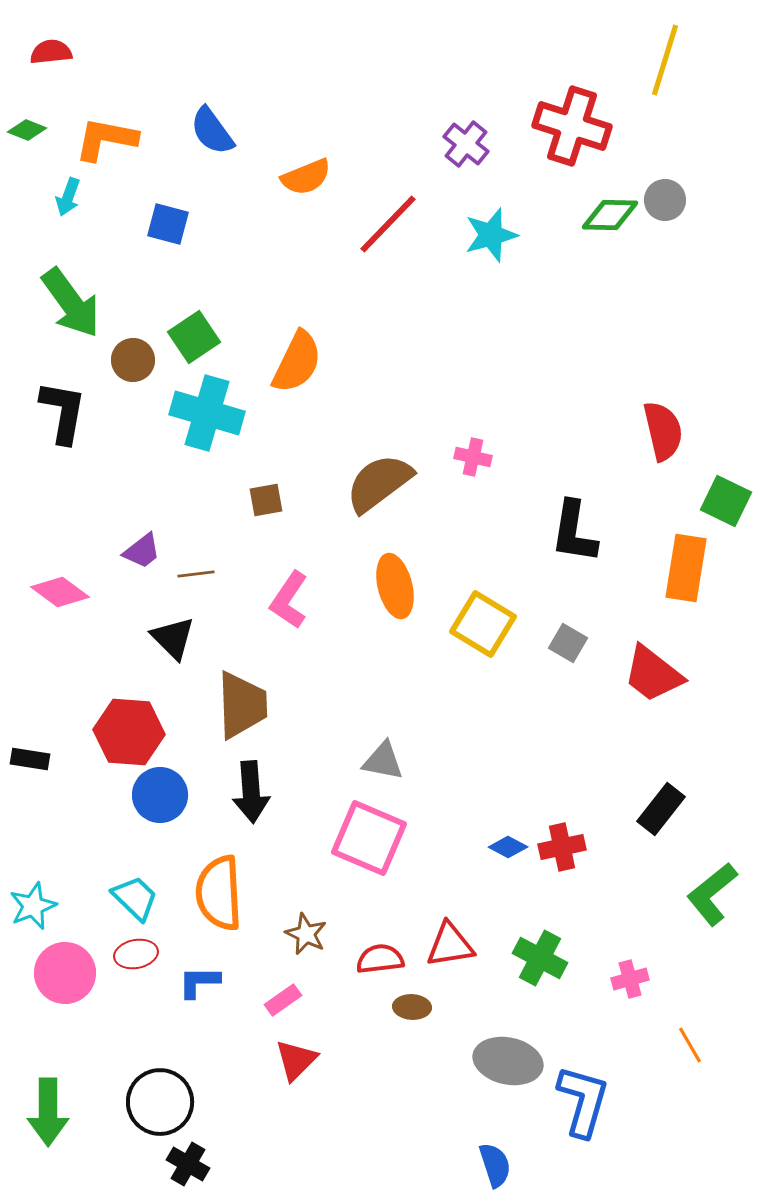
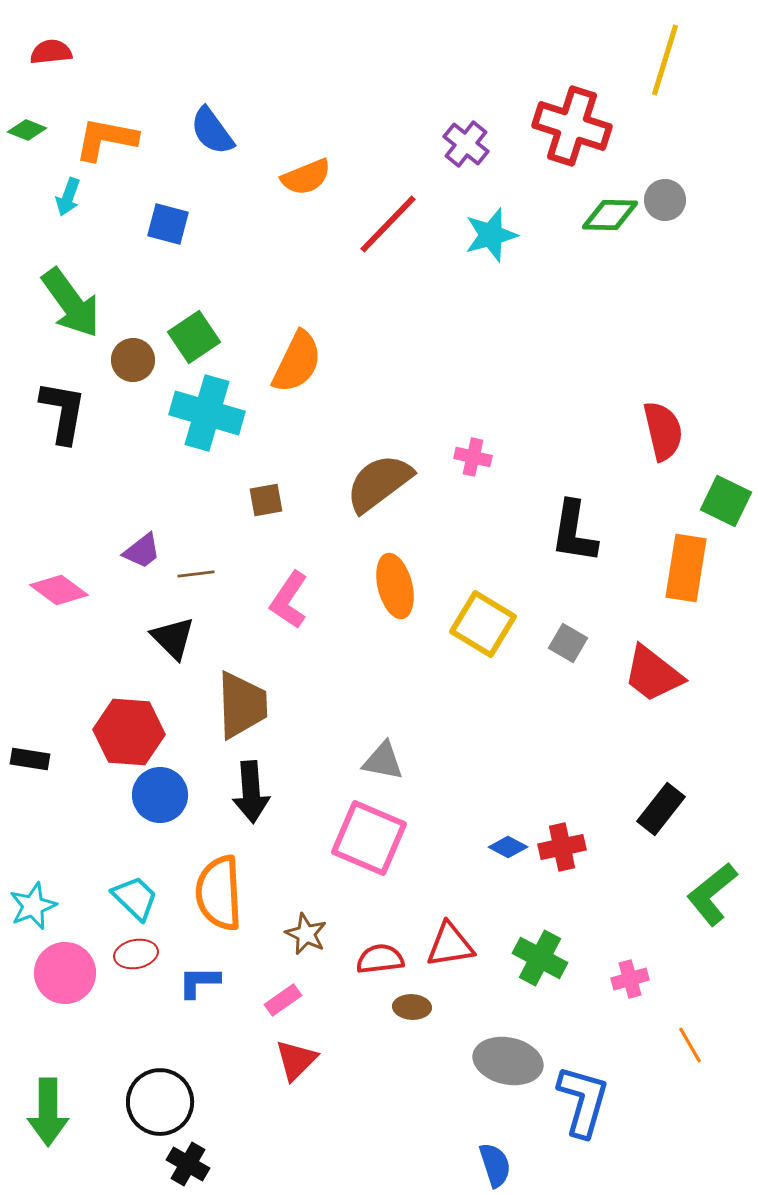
pink diamond at (60, 592): moved 1 px left, 2 px up
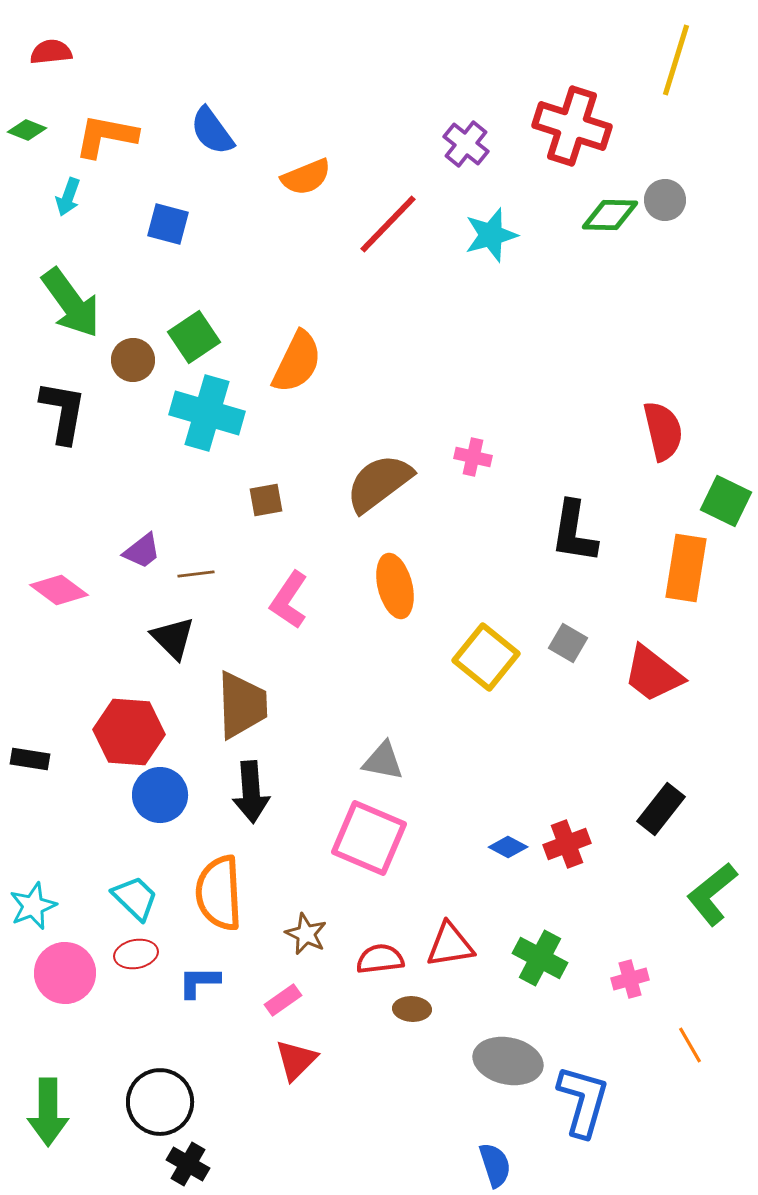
yellow line at (665, 60): moved 11 px right
orange L-shape at (106, 139): moved 3 px up
yellow square at (483, 624): moved 3 px right, 33 px down; rotated 8 degrees clockwise
red cross at (562, 847): moved 5 px right, 3 px up; rotated 9 degrees counterclockwise
brown ellipse at (412, 1007): moved 2 px down
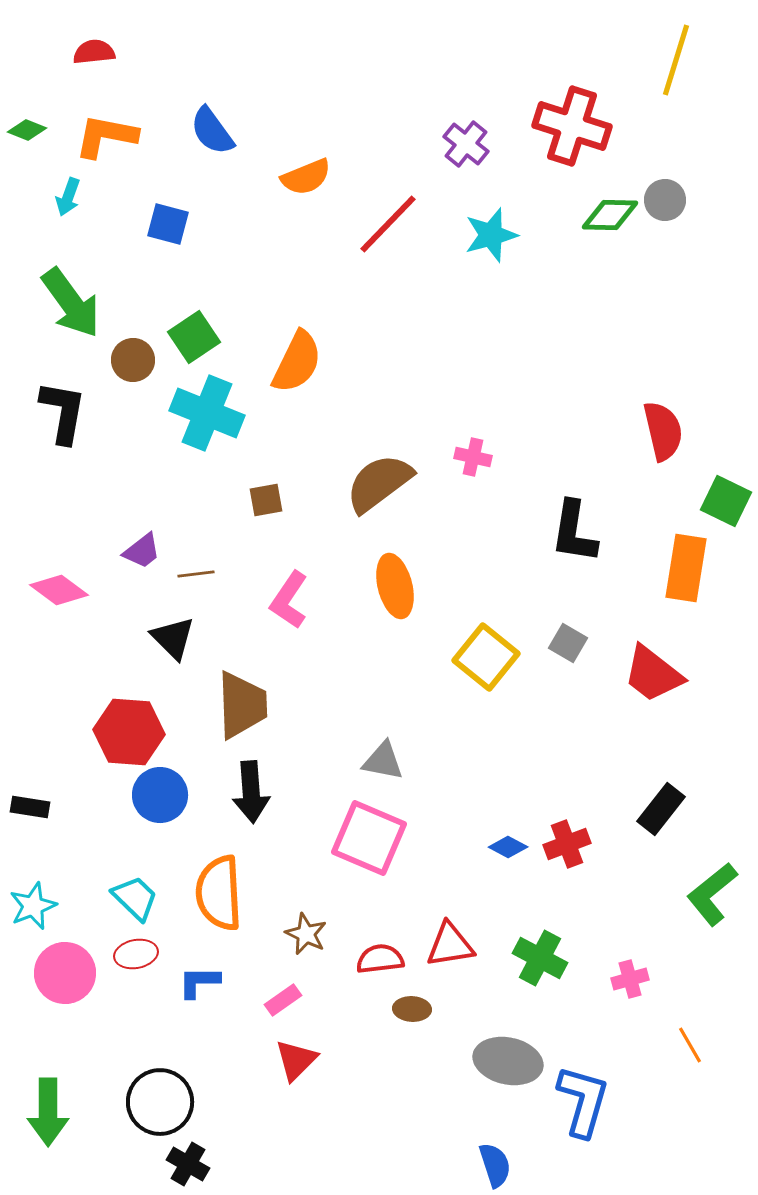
red semicircle at (51, 52): moved 43 px right
cyan cross at (207, 413): rotated 6 degrees clockwise
black rectangle at (30, 759): moved 48 px down
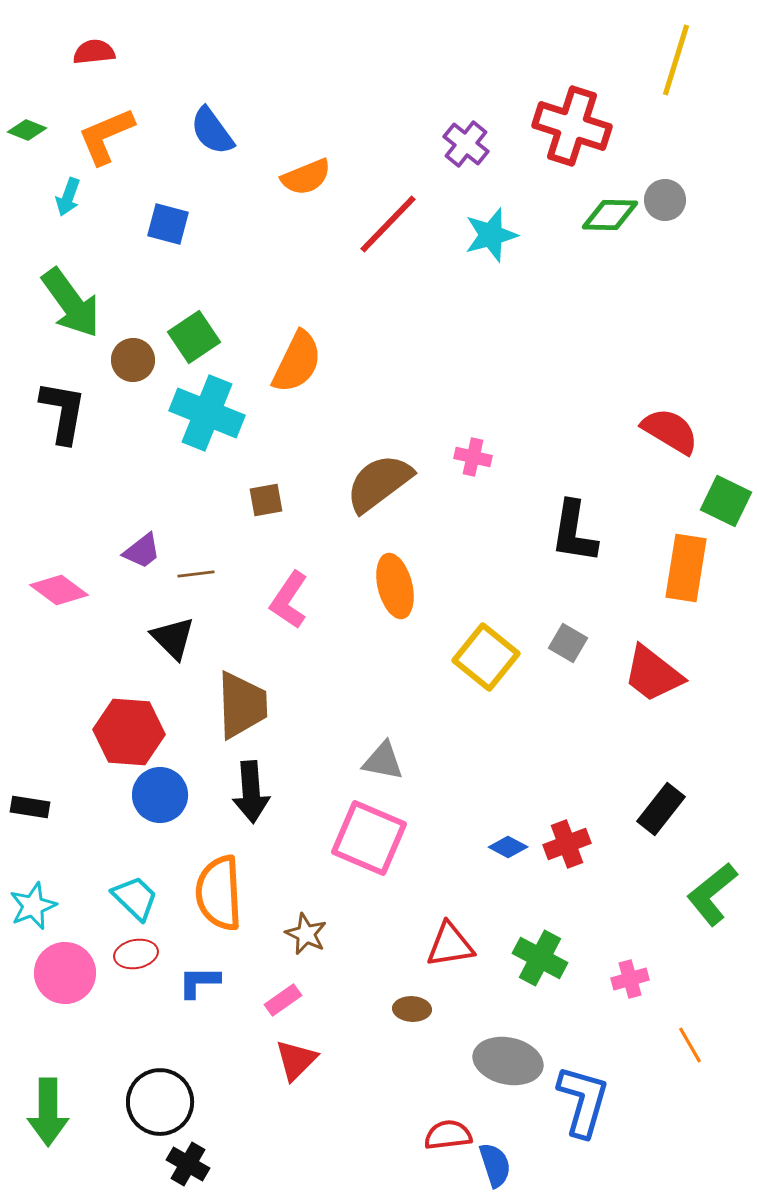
orange L-shape at (106, 136): rotated 34 degrees counterclockwise
red semicircle at (663, 431): moved 7 px right; rotated 46 degrees counterclockwise
red semicircle at (380, 959): moved 68 px right, 176 px down
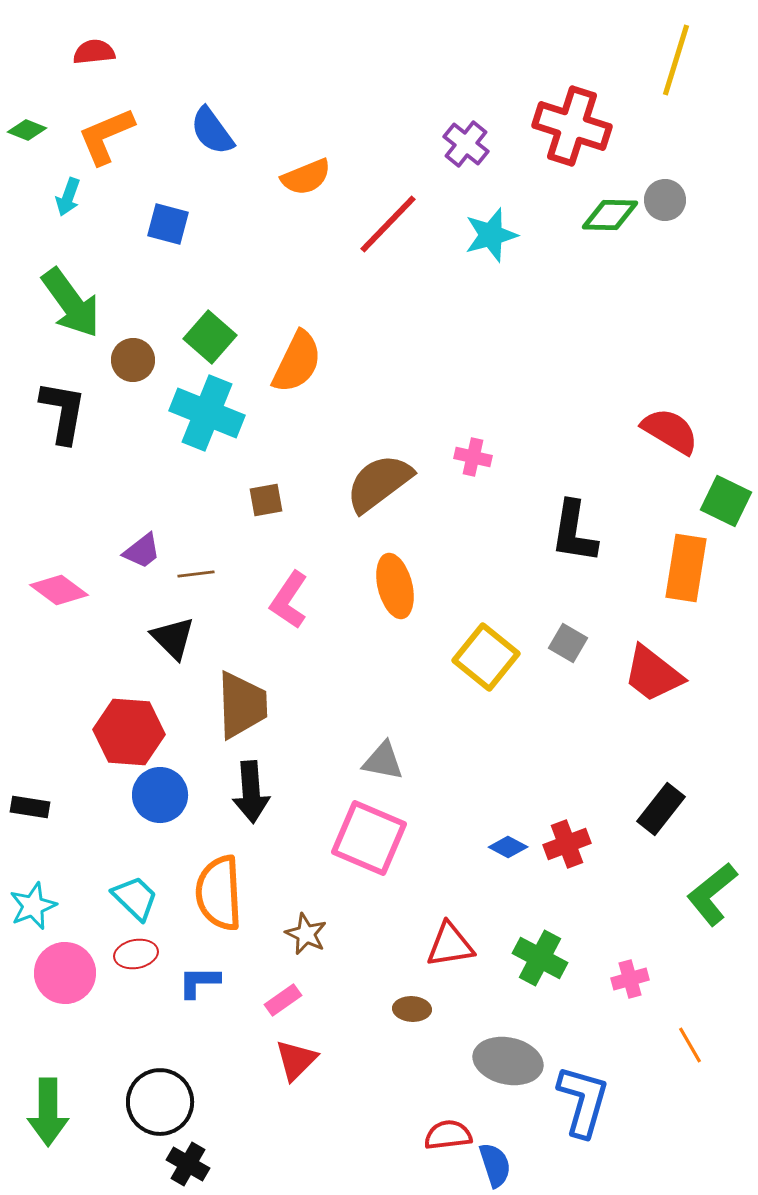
green square at (194, 337): moved 16 px right; rotated 15 degrees counterclockwise
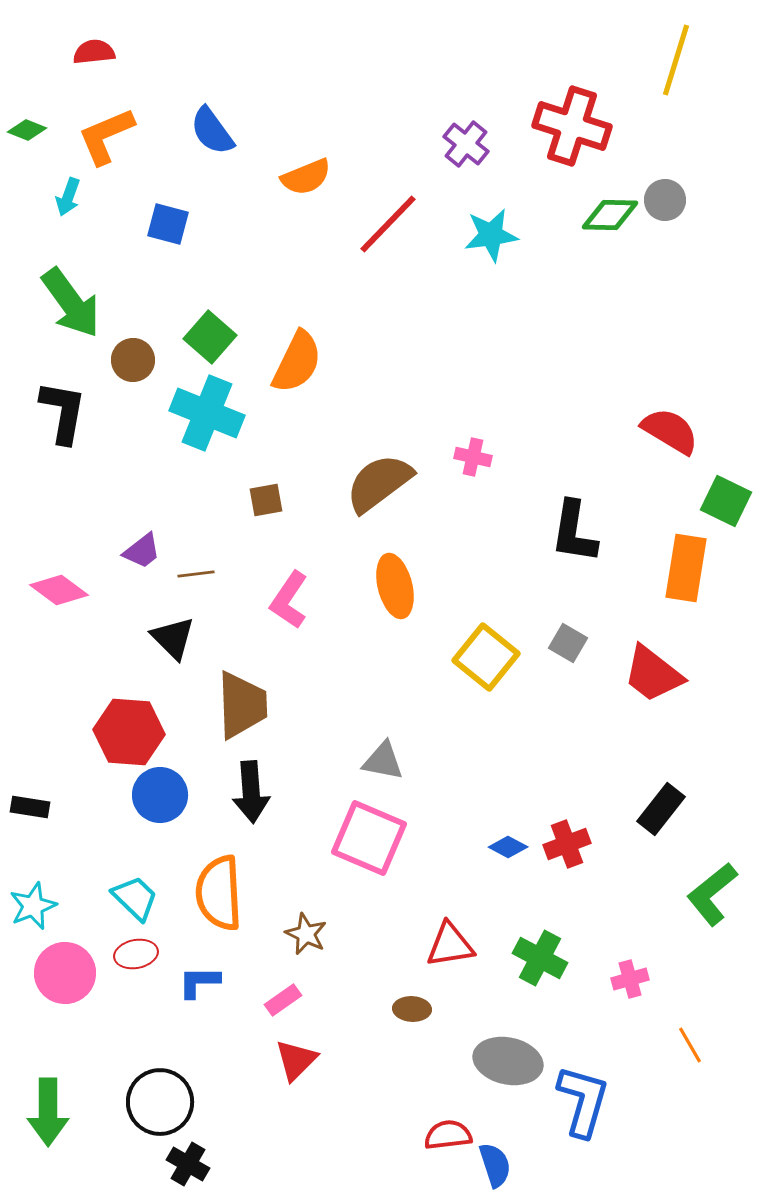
cyan star at (491, 235): rotated 8 degrees clockwise
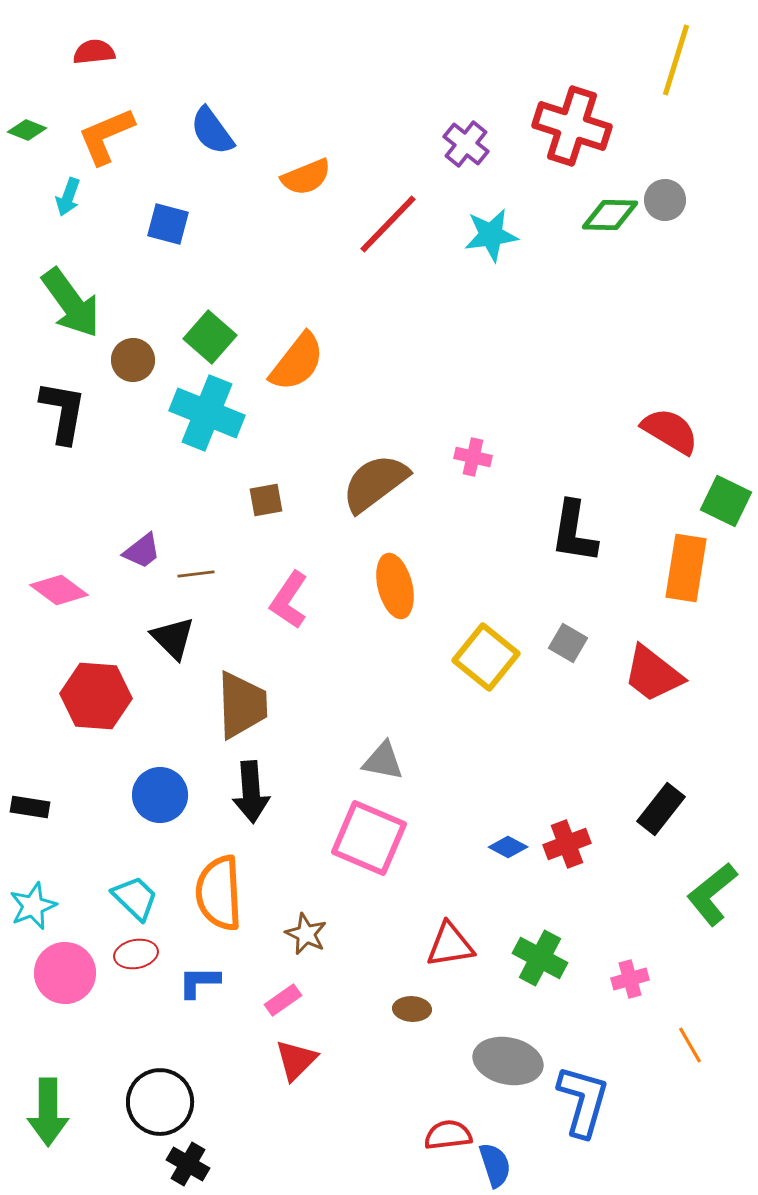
orange semicircle at (297, 362): rotated 12 degrees clockwise
brown semicircle at (379, 483): moved 4 px left
red hexagon at (129, 732): moved 33 px left, 36 px up
